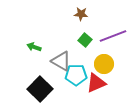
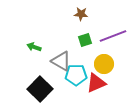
green square: rotated 32 degrees clockwise
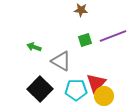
brown star: moved 4 px up
yellow circle: moved 32 px down
cyan pentagon: moved 15 px down
red triangle: rotated 25 degrees counterclockwise
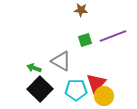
green arrow: moved 21 px down
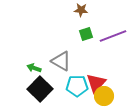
green square: moved 1 px right, 6 px up
cyan pentagon: moved 1 px right, 4 px up
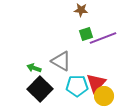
purple line: moved 10 px left, 2 px down
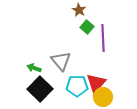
brown star: moved 2 px left; rotated 24 degrees clockwise
green square: moved 1 px right, 7 px up; rotated 32 degrees counterclockwise
purple line: rotated 72 degrees counterclockwise
gray triangle: rotated 20 degrees clockwise
yellow circle: moved 1 px left, 1 px down
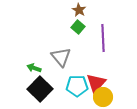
green square: moved 9 px left
gray triangle: moved 4 px up
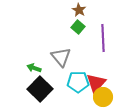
cyan pentagon: moved 1 px right, 4 px up
